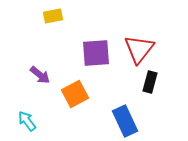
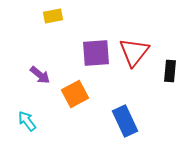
red triangle: moved 5 px left, 3 px down
black rectangle: moved 20 px right, 11 px up; rotated 10 degrees counterclockwise
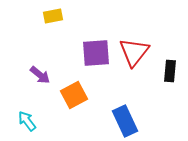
orange square: moved 1 px left, 1 px down
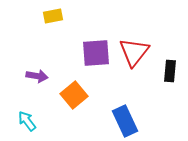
purple arrow: moved 3 px left, 1 px down; rotated 30 degrees counterclockwise
orange square: rotated 12 degrees counterclockwise
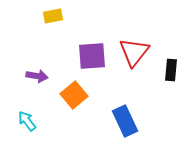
purple square: moved 4 px left, 3 px down
black rectangle: moved 1 px right, 1 px up
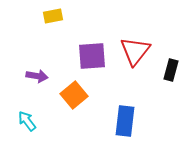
red triangle: moved 1 px right, 1 px up
black rectangle: rotated 10 degrees clockwise
blue rectangle: rotated 32 degrees clockwise
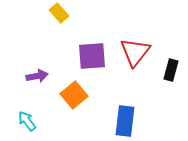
yellow rectangle: moved 6 px right, 3 px up; rotated 60 degrees clockwise
red triangle: moved 1 px down
purple arrow: rotated 20 degrees counterclockwise
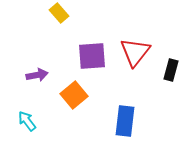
purple arrow: moved 1 px up
